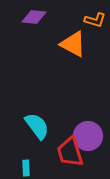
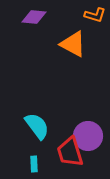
orange L-shape: moved 5 px up
cyan rectangle: moved 8 px right, 4 px up
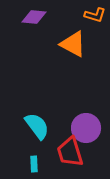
purple circle: moved 2 px left, 8 px up
